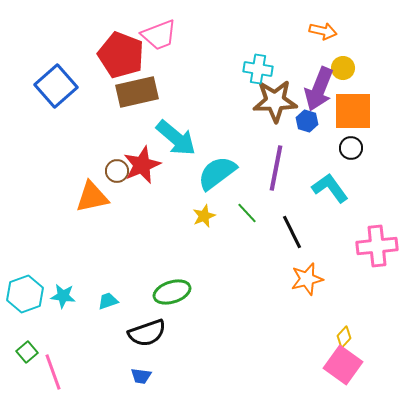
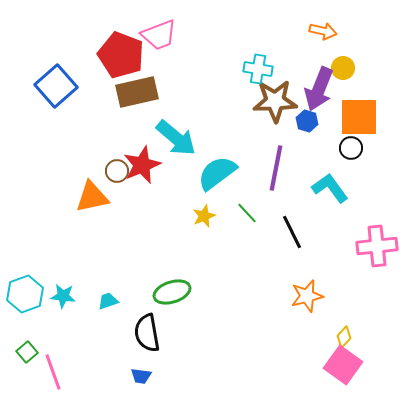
orange square: moved 6 px right, 6 px down
orange star: moved 17 px down
black semicircle: rotated 99 degrees clockwise
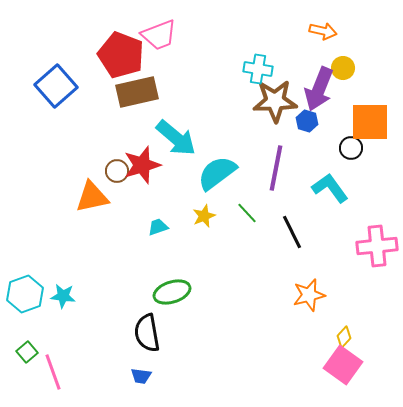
orange square: moved 11 px right, 5 px down
red star: rotated 6 degrees clockwise
orange star: moved 2 px right, 1 px up
cyan trapezoid: moved 50 px right, 74 px up
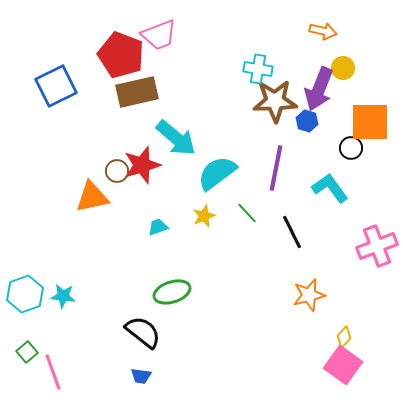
blue square: rotated 15 degrees clockwise
pink cross: rotated 15 degrees counterclockwise
black semicircle: moved 4 px left, 1 px up; rotated 138 degrees clockwise
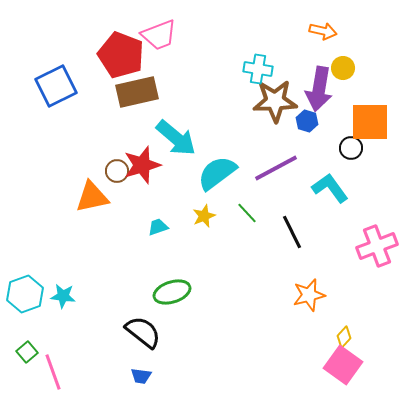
purple arrow: rotated 12 degrees counterclockwise
purple line: rotated 51 degrees clockwise
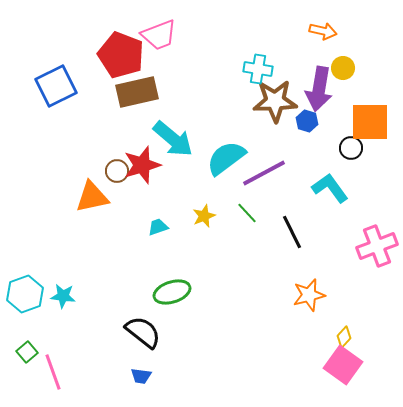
cyan arrow: moved 3 px left, 1 px down
purple line: moved 12 px left, 5 px down
cyan semicircle: moved 9 px right, 15 px up
